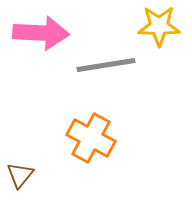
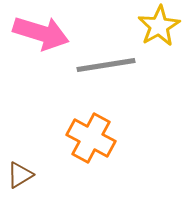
yellow star: rotated 30 degrees counterclockwise
pink arrow: rotated 14 degrees clockwise
brown triangle: rotated 20 degrees clockwise
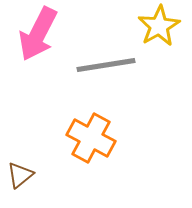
pink arrow: moved 3 px left, 1 px down; rotated 100 degrees clockwise
brown triangle: rotated 8 degrees counterclockwise
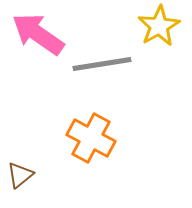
pink arrow: rotated 98 degrees clockwise
gray line: moved 4 px left, 1 px up
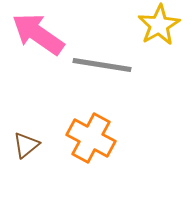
yellow star: moved 1 px up
gray line: moved 1 px down; rotated 18 degrees clockwise
brown triangle: moved 6 px right, 30 px up
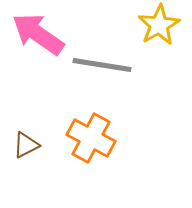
brown triangle: rotated 12 degrees clockwise
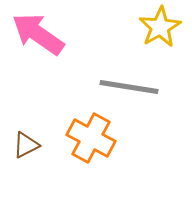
yellow star: moved 1 px right, 2 px down
gray line: moved 27 px right, 22 px down
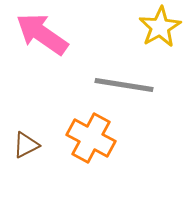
pink arrow: moved 4 px right
gray line: moved 5 px left, 2 px up
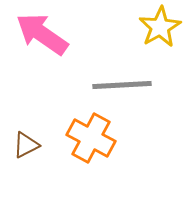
gray line: moved 2 px left; rotated 12 degrees counterclockwise
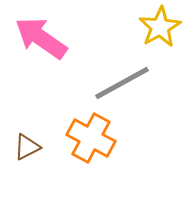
pink arrow: moved 1 px left, 4 px down
gray line: moved 2 px up; rotated 26 degrees counterclockwise
brown triangle: moved 1 px right, 2 px down
